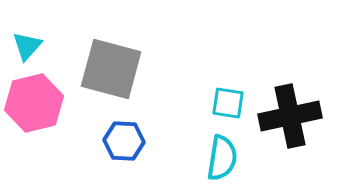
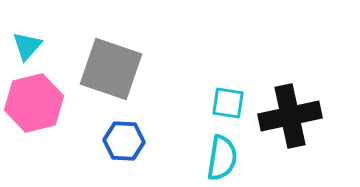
gray square: rotated 4 degrees clockwise
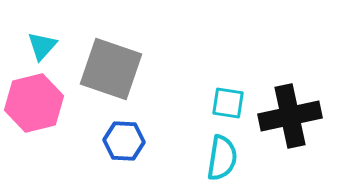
cyan triangle: moved 15 px right
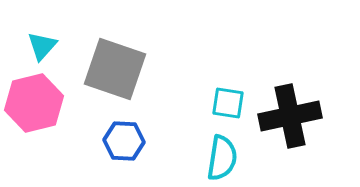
gray square: moved 4 px right
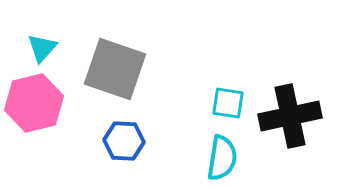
cyan triangle: moved 2 px down
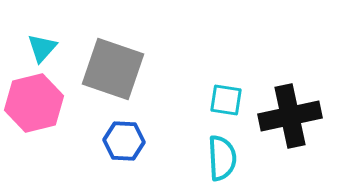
gray square: moved 2 px left
cyan square: moved 2 px left, 3 px up
cyan semicircle: rotated 12 degrees counterclockwise
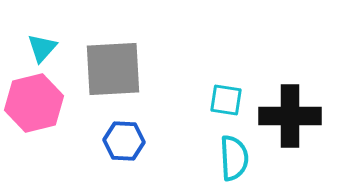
gray square: rotated 22 degrees counterclockwise
black cross: rotated 12 degrees clockwise
cyan semicircle: moved 12 px right
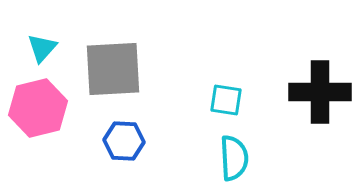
pink hexagon: moved 4 px right, 5 px down
black cross: moved 30 px right, 24 px up
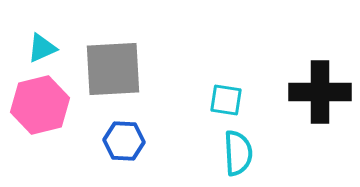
cyan triangle: rotated 24 degrees clockwise
pink hexagon: moved 2 px right, 3 px up
cyan semicircle: moved 4 px right, 5 px up
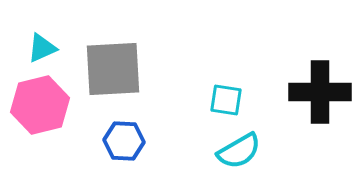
cyan semicircle: moved 1 px right, 2 px up; rotated 63 degrees clockwise
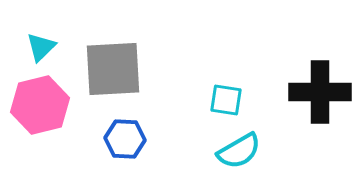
cyan triangle: moved 1 px left, 1 px up; rotated 20 degrees counterclockwise
blue hexagon: moved 1 px right, 2 px up
